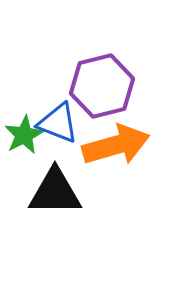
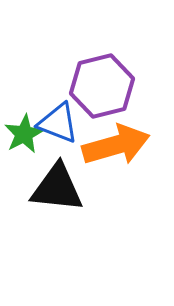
green star: moved 1 px up
black triangle: moved 2 px right, 4 px up; rotated 6 degrees clockwise
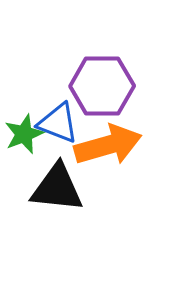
purple hexagon: rotated 14 degrees clockwise
green star: rotated 6 degrees clockwise
orange arrow: moved 8 px left
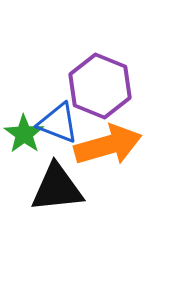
purple hexagon: moved 2 px left; rotated 22 degrees clockwise
green star: rotated 15 degrees counterclockwise
black triangle: rotated 12 degrees counterclockwise
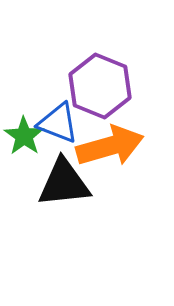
green star: moved 2 px down
orange arrow: moved 2 px right, 1 px down
black triangle: moved 7 px right, 5 px up
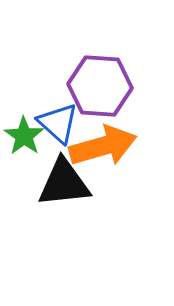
purple hexagon: rotated 18 degrees counterclockwise
blue triangle: rotated 21 degrees clockwise
orange arrow: moved 7 px left
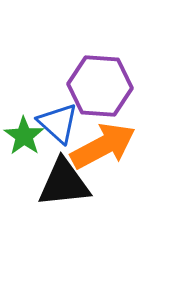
orange arrow: rotated 12 degrees counterclockwise
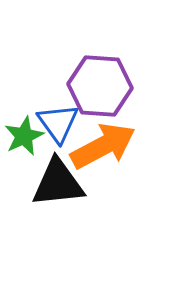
blue triangle: rotated 12 degrees clockwise
green star: rotated 12 degrees clockwise
black triangle: moved 6 px left
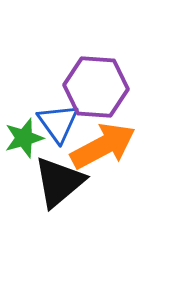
purple hexagon: moved 4 px left, 1 px down
green star: moved 2 px down; rotated 9 degrees clockwise
black triangle: moved 1 px right, 1 px up; rotated 34 degrees counterclockwise
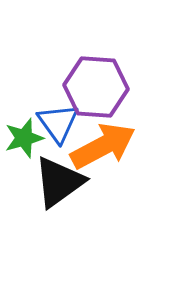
black triangle: rotated 4 degrees clockwise
